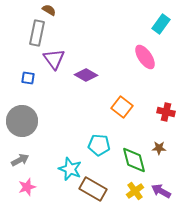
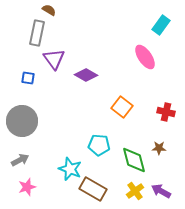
cyan rectangle: moved 1 px down
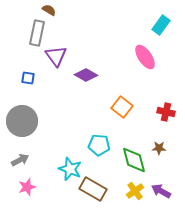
purple triangle: moved 2 px right, 3 px up
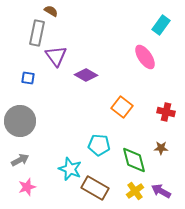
brown semicircle: moved 2 px right, 1 px down
gray circle: moved 2 px left
brown star: moved 2 px right
brown rectangle: moved 2 px right, 1 px up
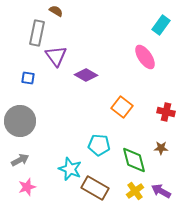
brown semicircle: moved 5 px right
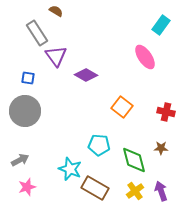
gray rectangle: rotated 45 degrees counterclockwise
gray circle: moved 5 px right, 10 px up
purple arrow: rotated 42 degrees clockwise
